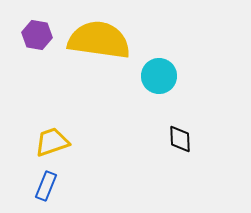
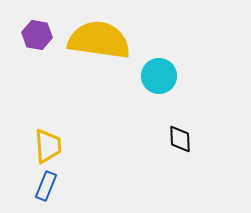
yellow trapezoid: moved 4 px left, 4 px down; rotated 105 degrees clockwise
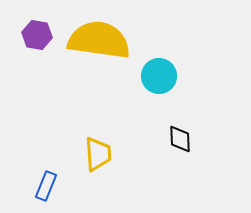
yellow trapezoid: moved 50 px right, 8 px down
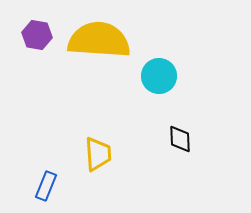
yellow semicircle: rotated 4 degrees counterclockwise
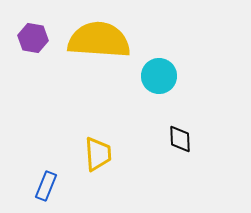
purple hexagon: moved 4 px left, 3 px down
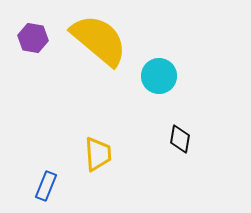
yellow semicircle: rotated 36 degrees clockwise
black diamond: rotated 12 degrees clockwise
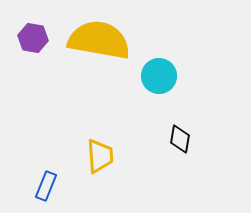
yellow semicircle: rotated 30 degrees counterclockwise
yellow trapezoid: moved 2 px right, 2 px down
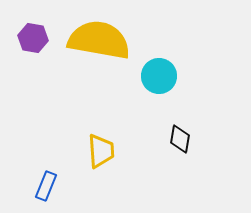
yellow trapezoid: moved 1 px right, 5 px up
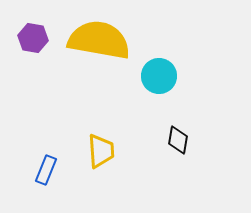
black diamond: moved 2 px left, 1 px down
blue rectangle: moved 16 px up
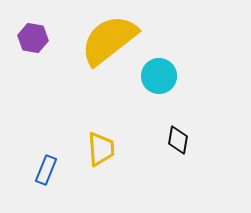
yellow semicircle: moved 10 px right; rotated 48 degrees counterclockwise
yellow trapezoid: moved 2 px up
